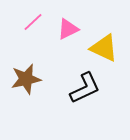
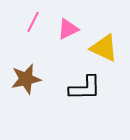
pink line: rotated 20 degrees counterclockwise
black L-shape: rotated 24 degrees clockwise
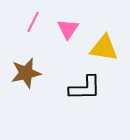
pink triangle: rotated 30 degrees counterclockwise
yellow triangle: rotated 16 degrees counterclockwise
brown star: moved 6 px up
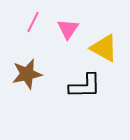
yellow triangle: rotated 20 degrees clockwise
brown star: moved 1 px right, 1 px down
black L-shape: moved 2 px up
